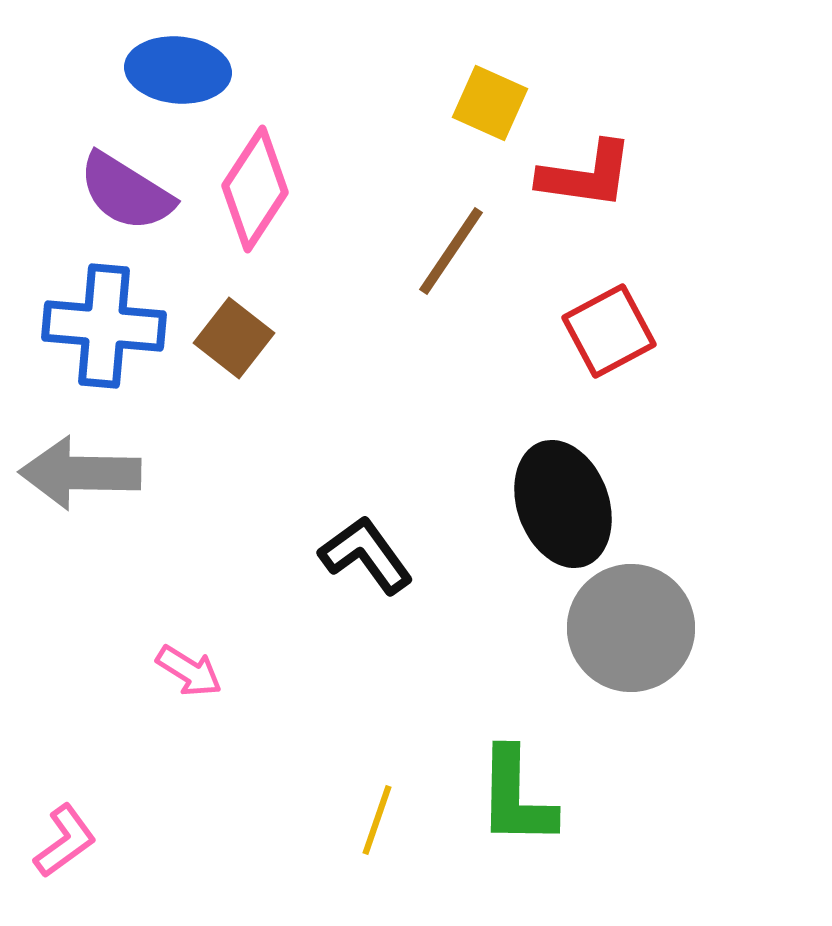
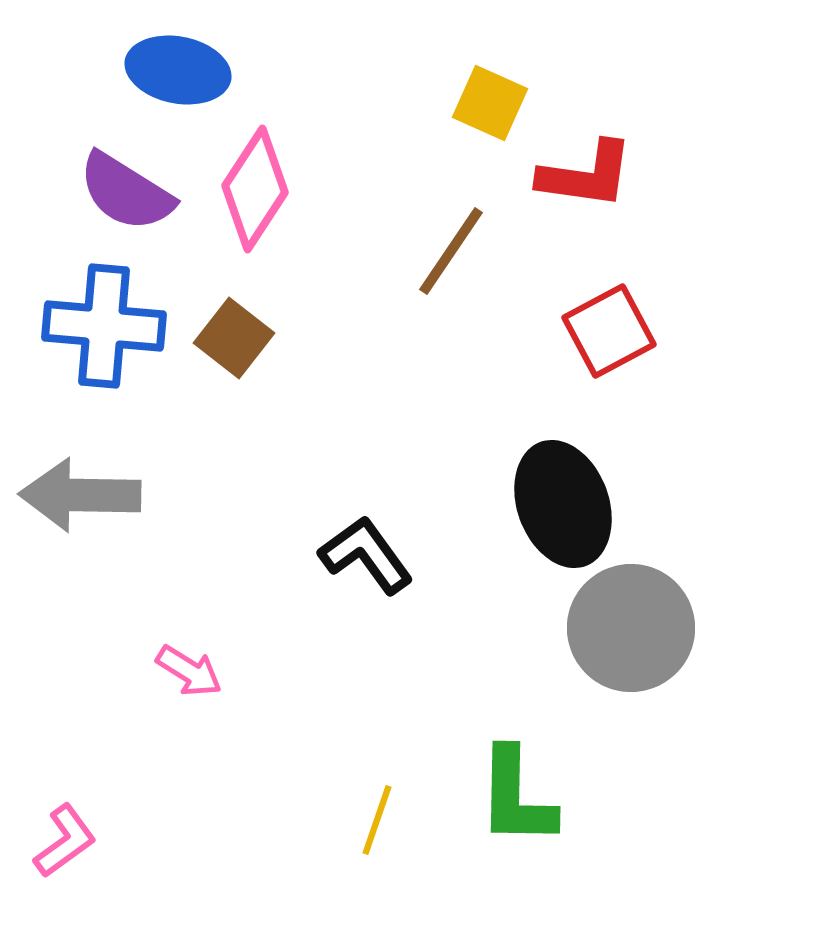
blue ellipse: rotated 6 degrees clockwise
gray arrow: moved 22 px down
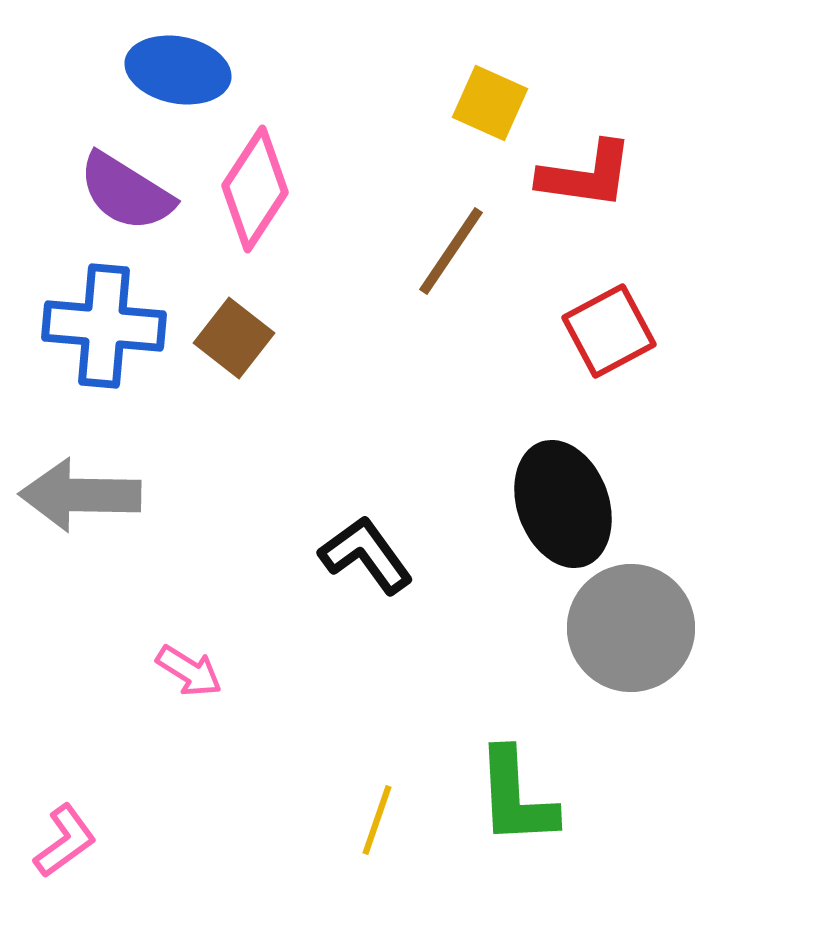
green L-shape: rotated 4 degrees counterclockwise
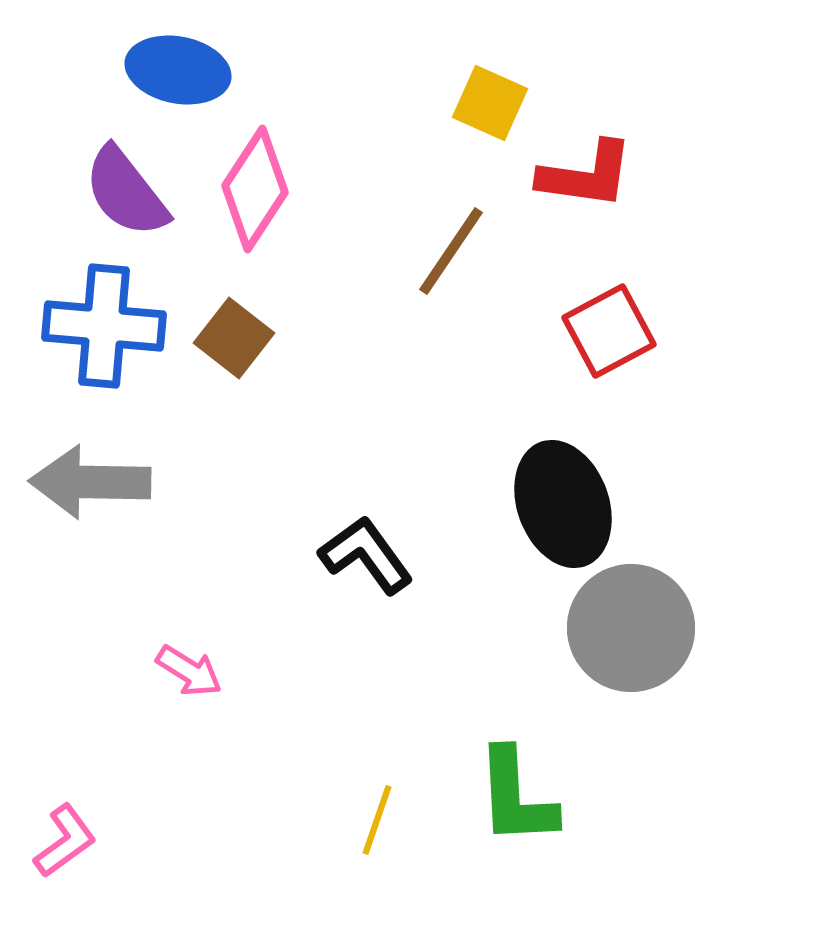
purple semicircle: rotated 20 degrees clockwise
gray arrow: moved 10 px right, 13 px up
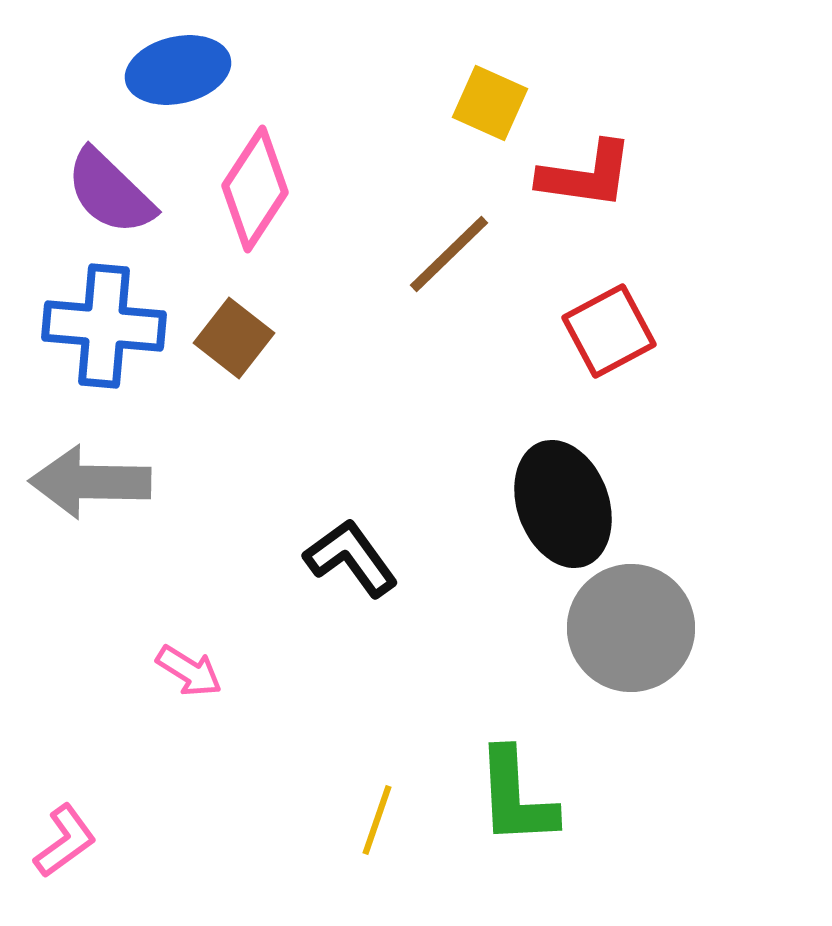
blue ellipse: rotated 24 degrees counterclockwise
purple semicircle: moved 16 px left; rotated 8 degrees counterclockwise
brown line: moved 2 px left, 3 px down; rotated 12 degrees clockwise
black L-shape: moved 15 px left, 3 px down
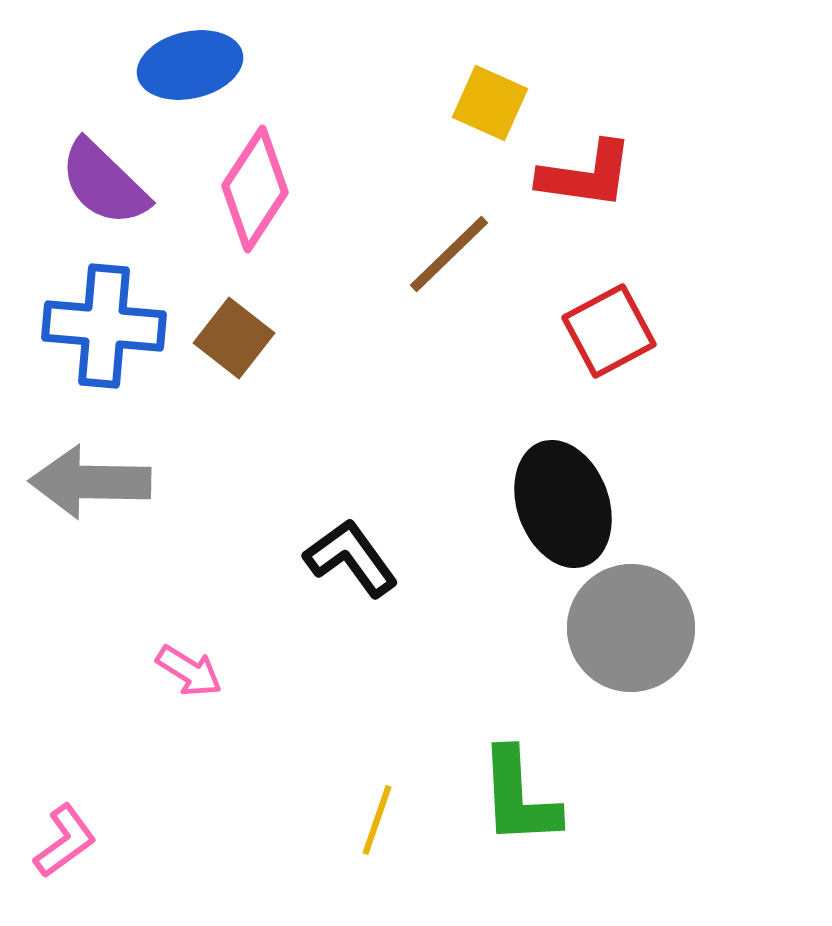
blue ellipse: moved 12 px right, 5 px up
purple semicircle: moved 6 px left, 9 px up
green L-shape: moved 3 px right
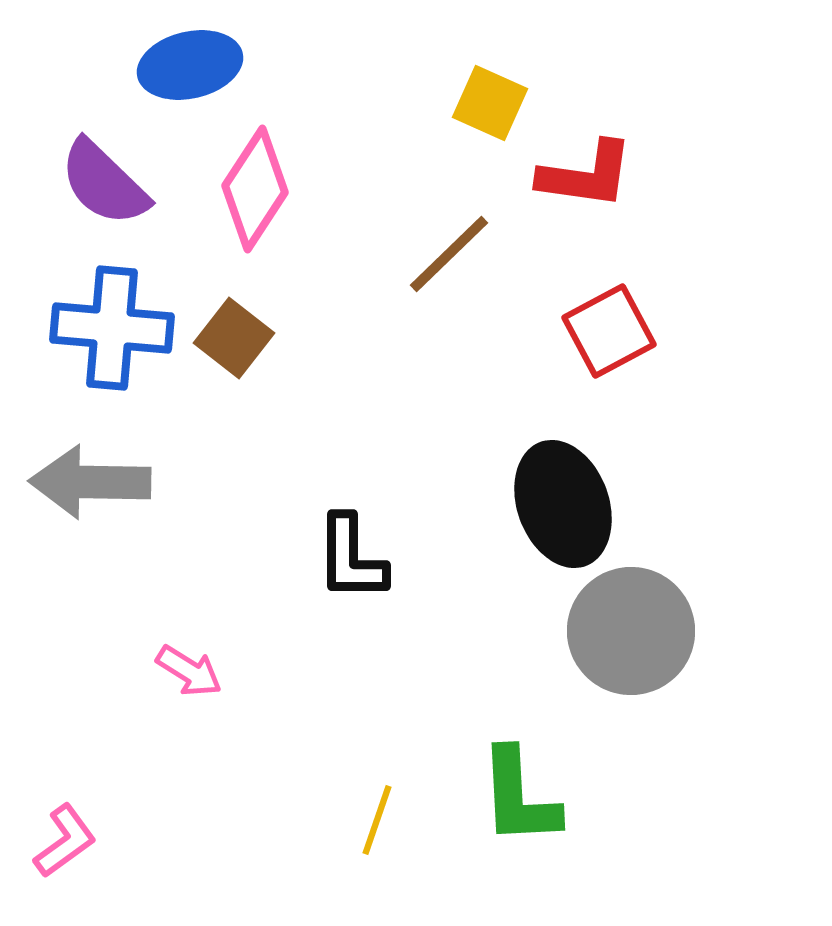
blue cross: moved 8 px right, 2 px down
black L-shape: rotated 144 degrees counterclockwise
gray circle: moved 3 px down
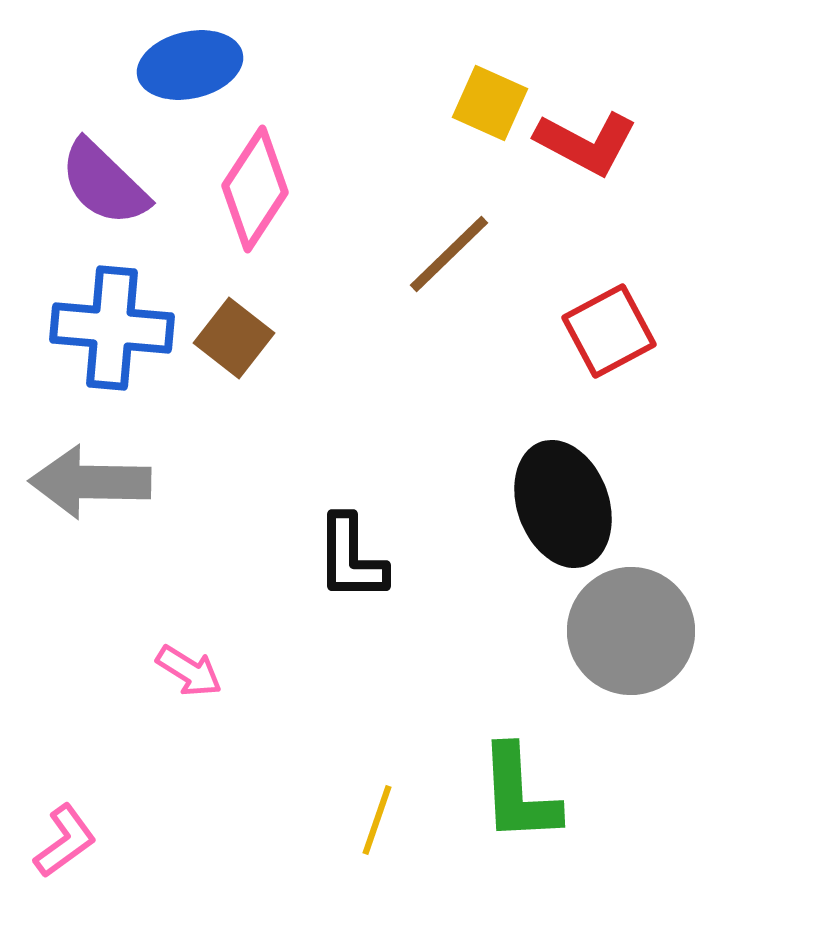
red L-shape: moved 32 px up; rotated 20 degrees clockwise
green L-shape: moved 3 px up
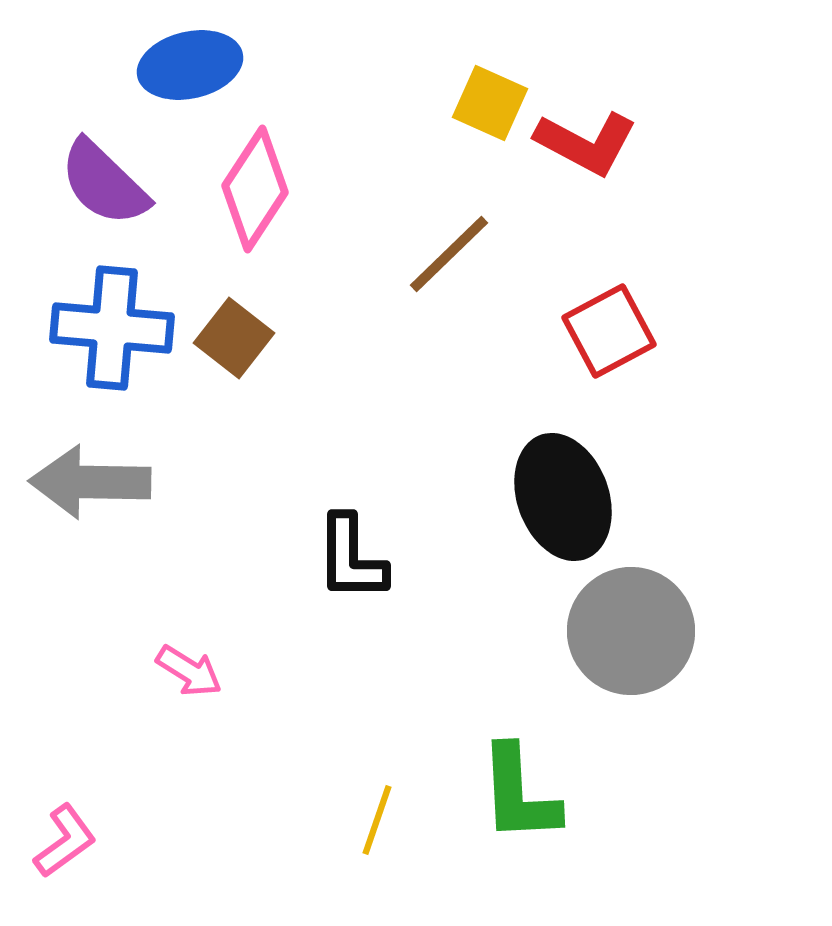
black ellipse: moved 7 px up
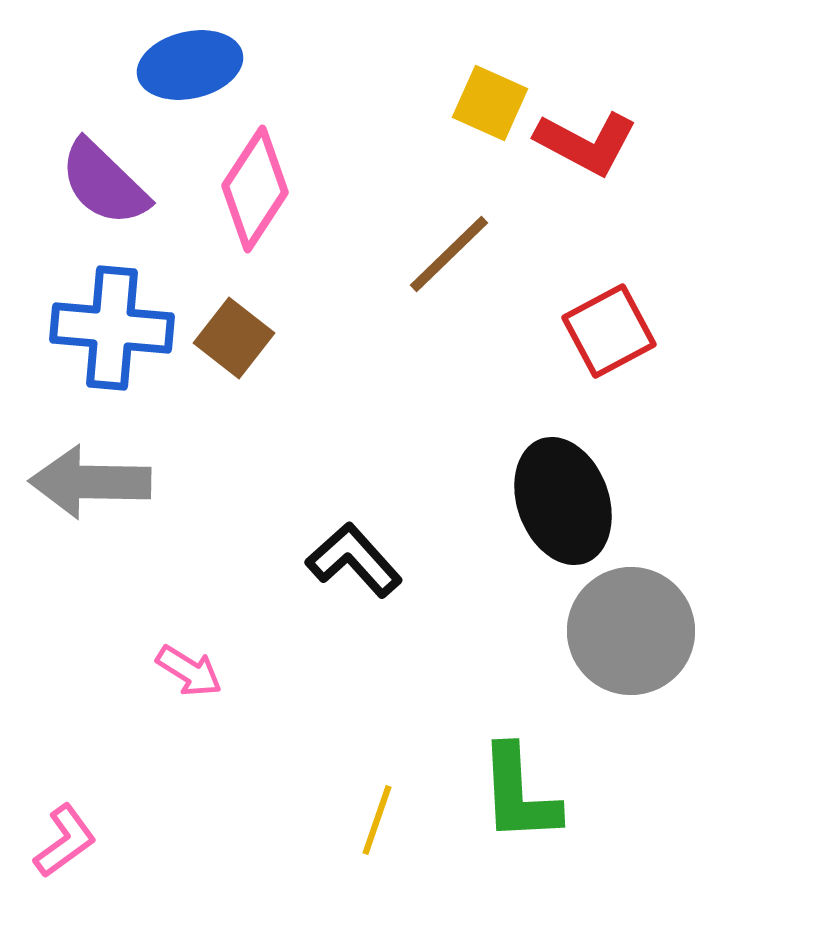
black ellipse: moved 4 px down
black L-shape: moved 3 px right, 2 px down; rotated 138 degrees clockwise
